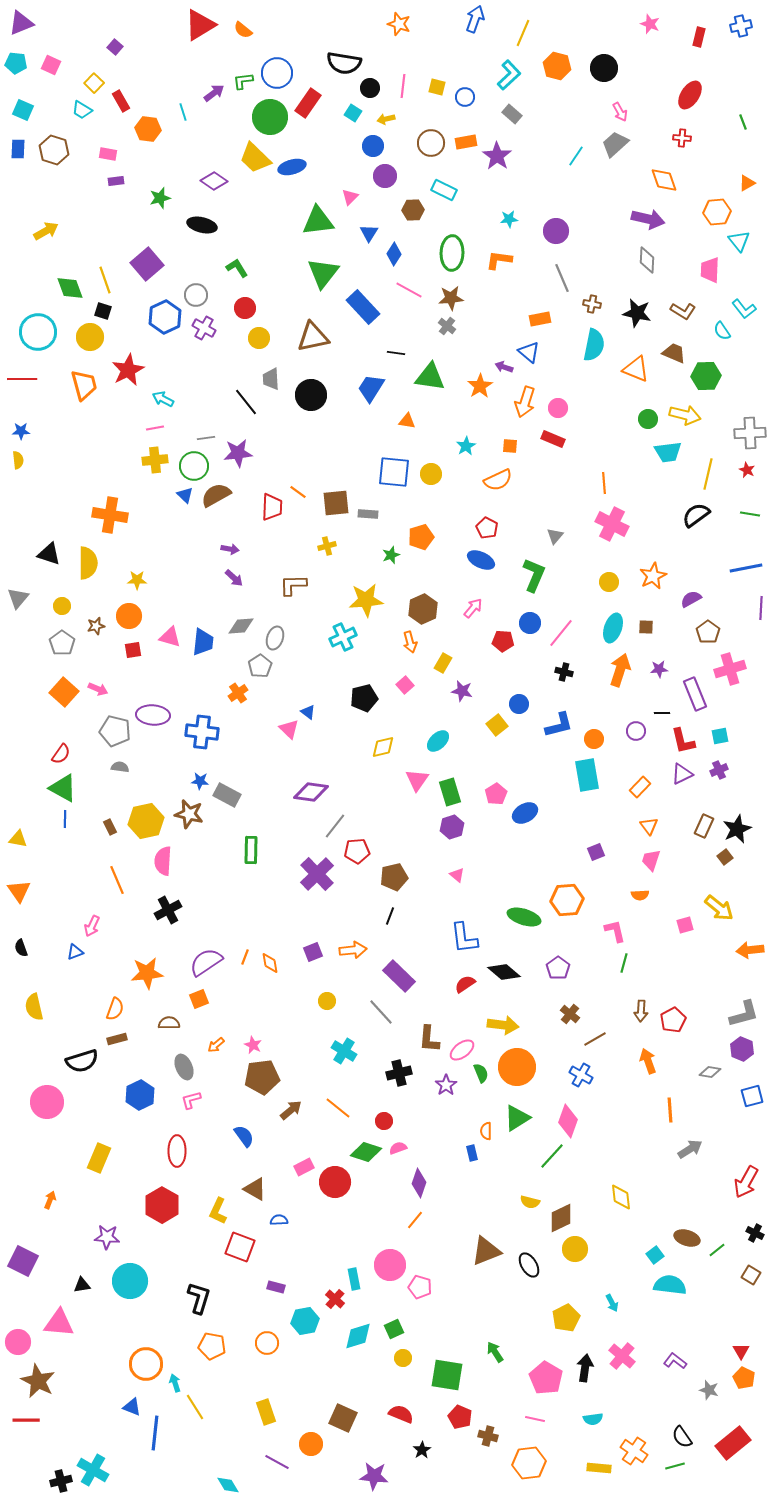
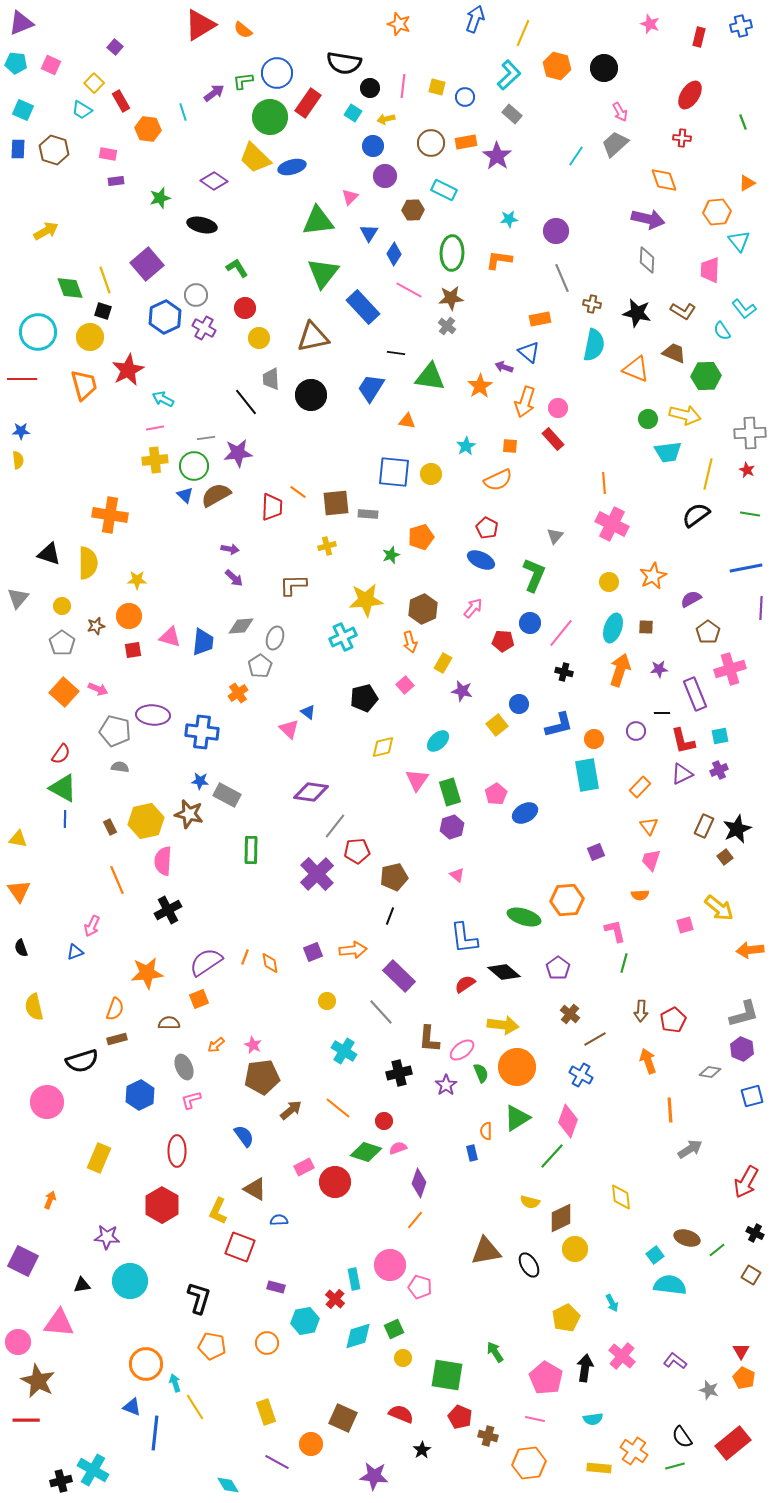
red rectangle at (553, 439): rotated 25 degrees clockwise
brown triangle at (486, 1251): rotated 12 degrees clockwise
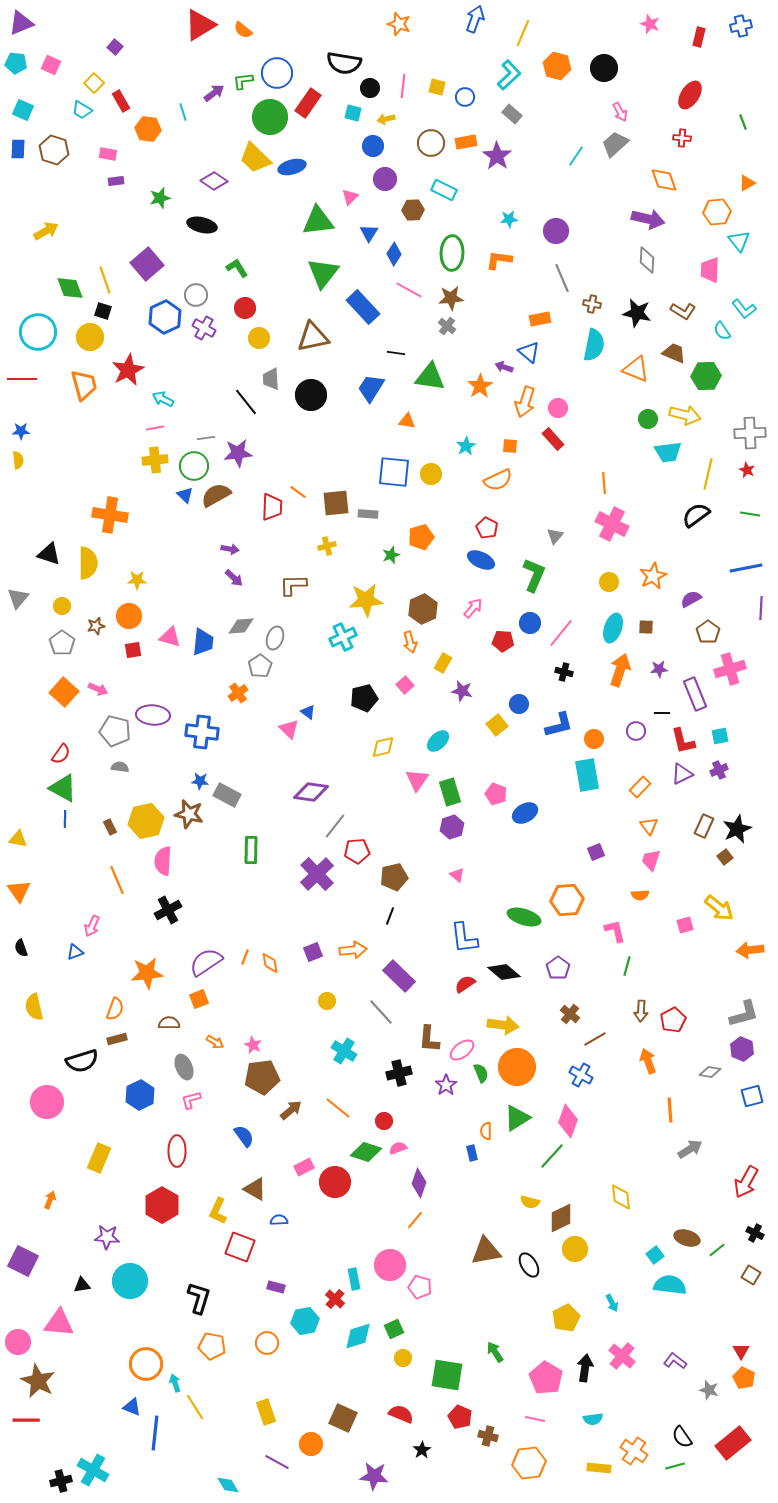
cyan square at (353, 113): rotated 18 degrees counterclockwise
purple circle at (385, 176): moved 3 px down
pink pentagon at (496, 794): rotated 20 degrees counterclockwise
green line at (624, 963): moved 3 px right, 3 px down
orange arrow at (216, 1045): moved 1 px left, 3 px up; rotated 108 degrees counterclockwise
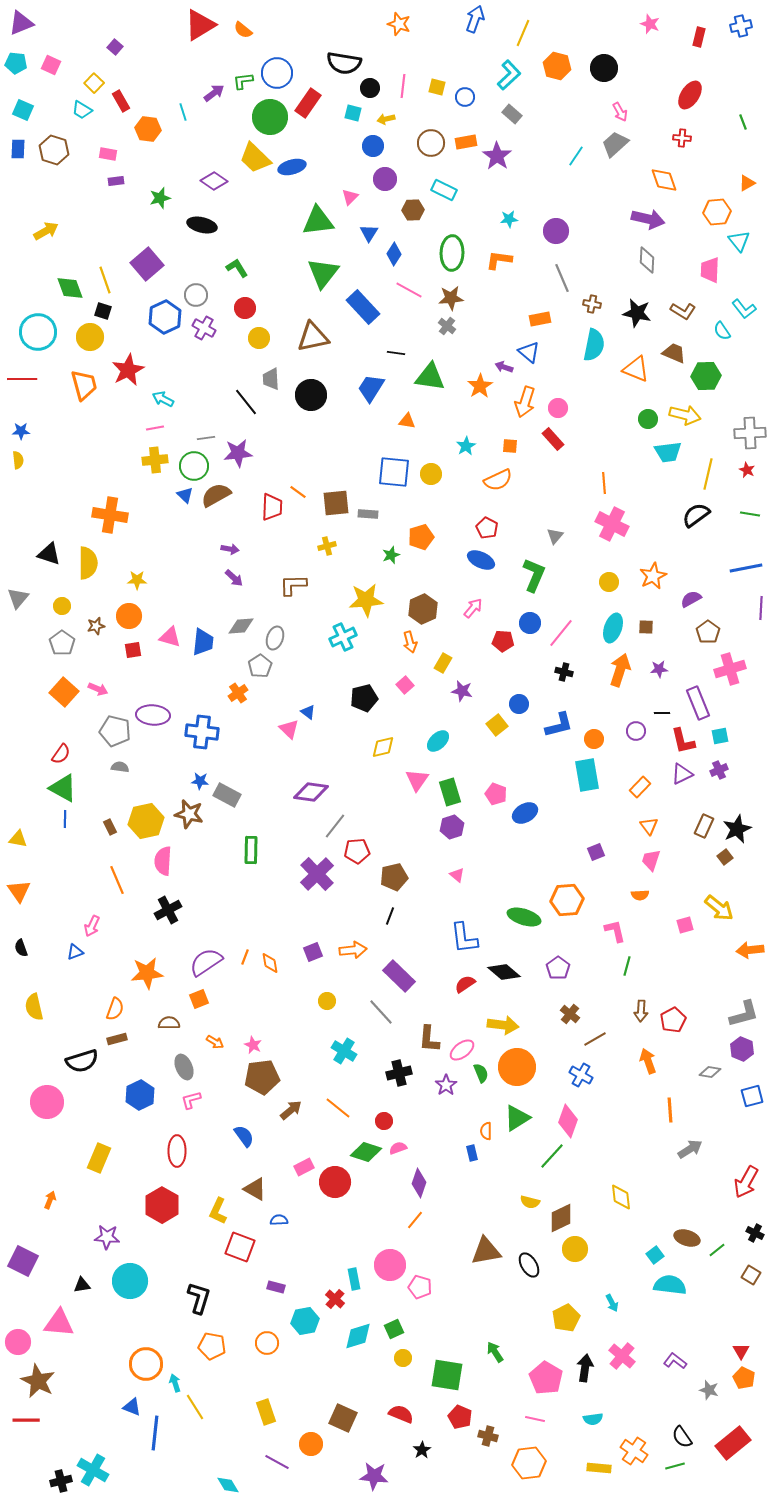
purple rectangle at (695, 694): moved 3 px right, 9 px down
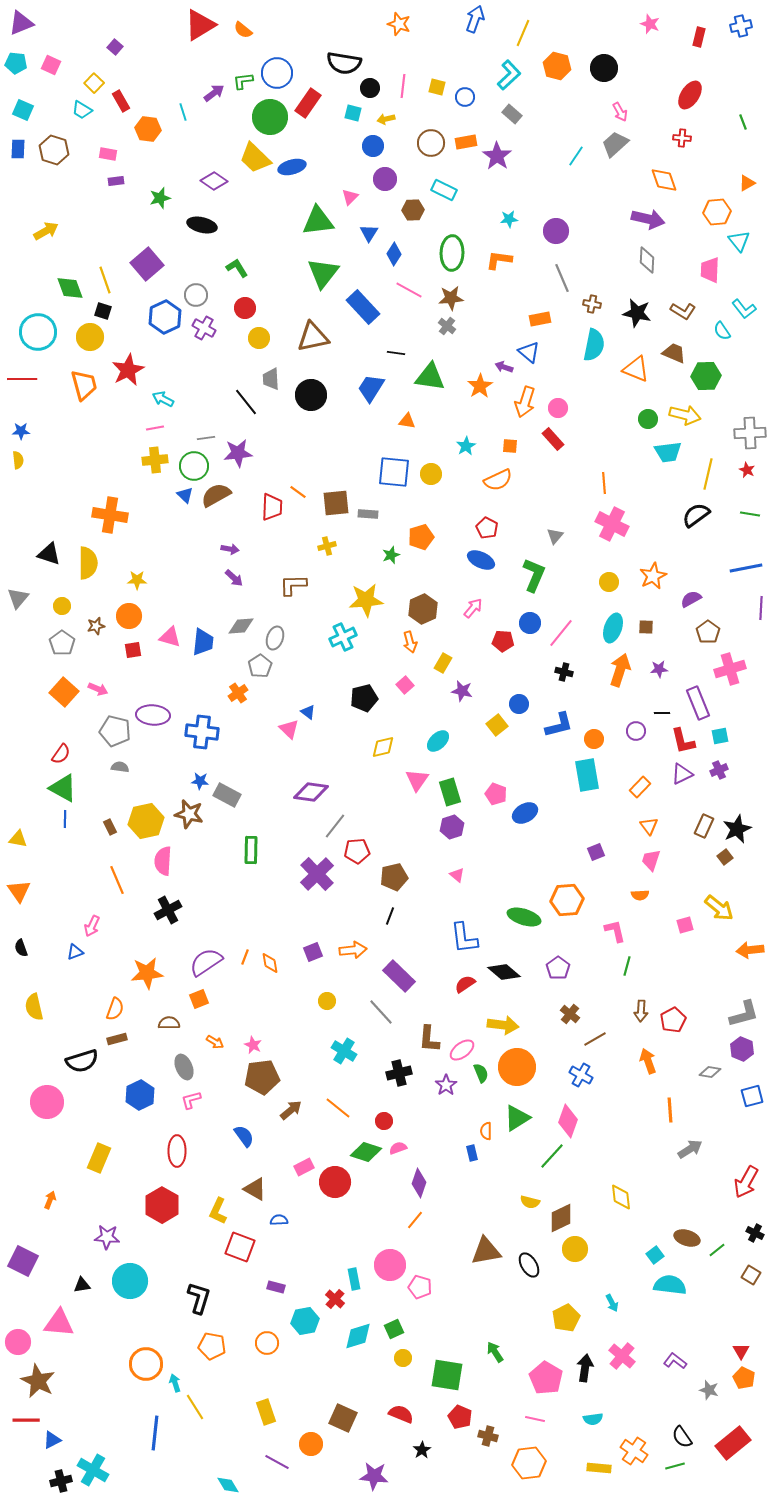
blue triangle at (132, 1407): moved 80 px left, 33 px down; rotated 48 degrees counterclockwise
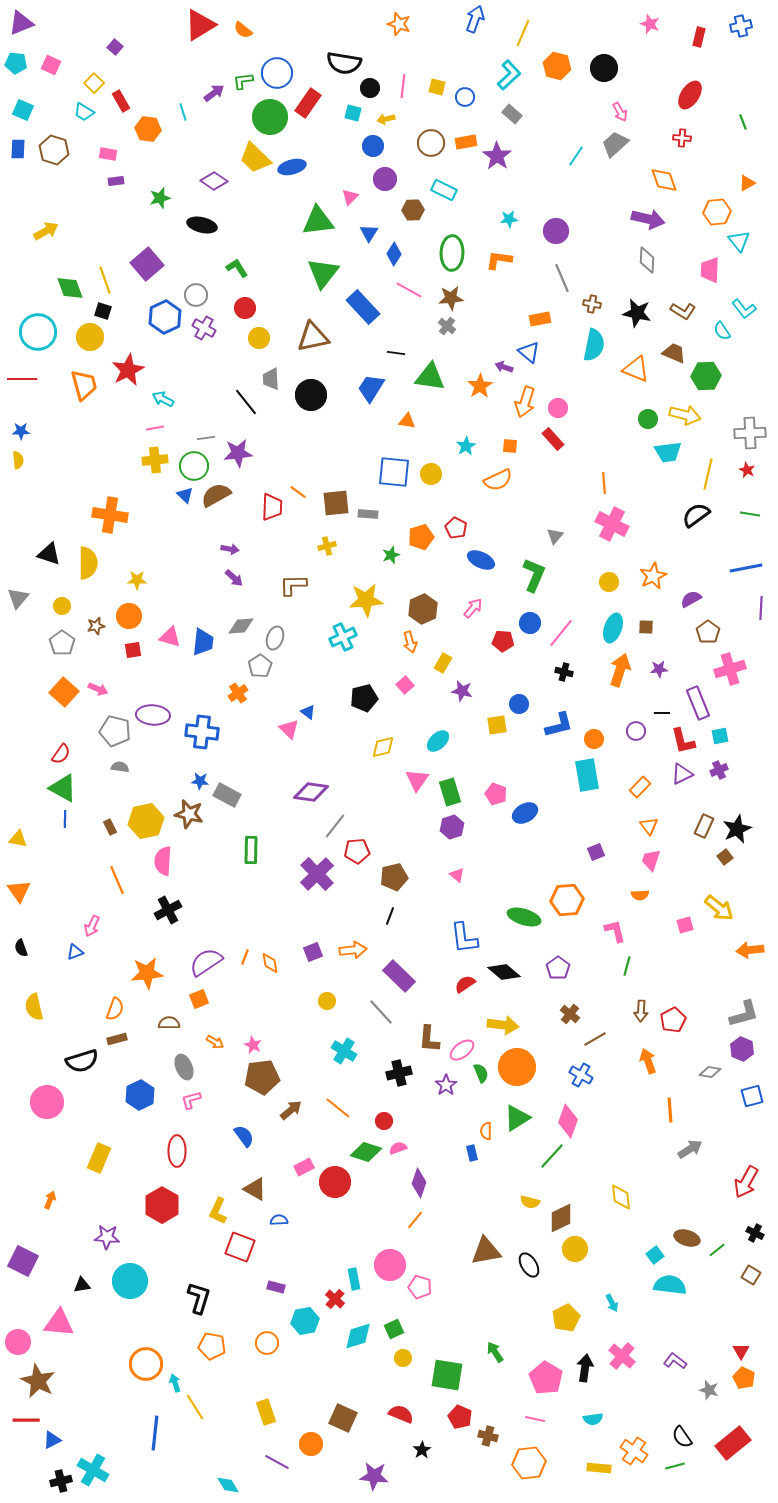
cyan trapezoid at (82, 110): moved 2 px right, 2 px down
red pentagon at (487, 528): moved 31 px left
yellow square at (497, 725): rotated 30 degrees clockwise
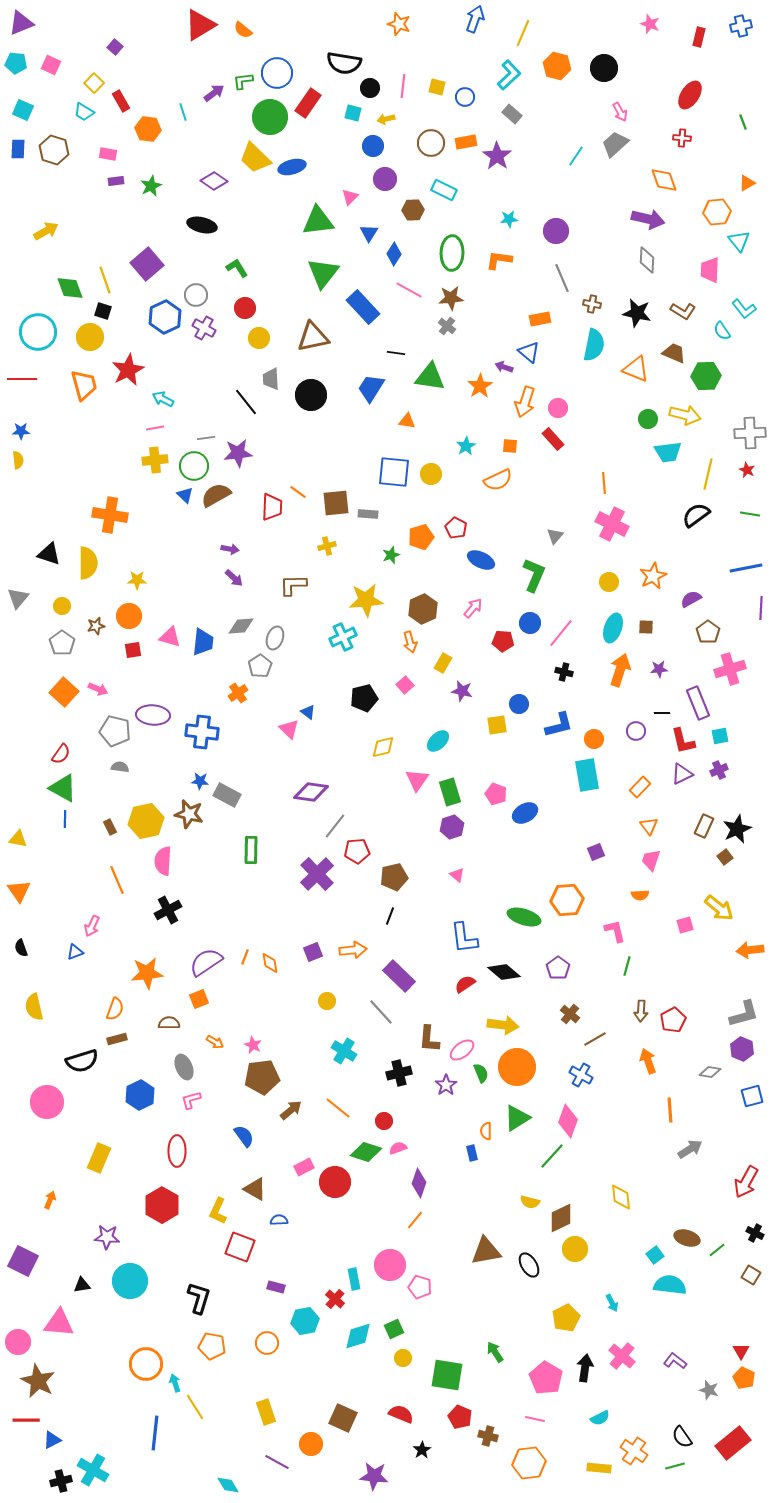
green star at (160, 198): moved 9 px left, 12 px up; rotated 10 degrees counterclockwise
cyan semicircle at (593, 1419): moved 7 px right, 1 px up; rotated 18 degrees counterclockwise
